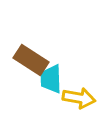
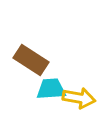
cyan trapezoid: moved 10 px down; rotated 88 degrees clockwise
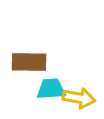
brown rectangle: moved 2 px left, 2 px down; rotated 32 degrees counterclockwise
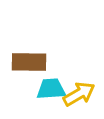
yellow arrow: moved 4 px up; rotated 40 degrees counterclockwise
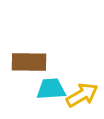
yellow arrow: moved 3 px right, 1 px down
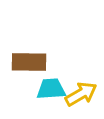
yellow arrow: moved 1 px left, 1 px up
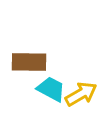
cyan trapezoid: rotated 32 degrees clockwise
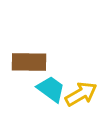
cyan trapezoid: rotated 8 degrees clockwise
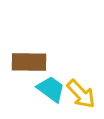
yellow arrow: rotated 76 degrees clockwise
